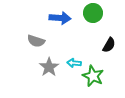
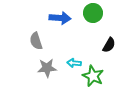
gray semicircle: rotated 54 degrees clockwise
gray star: moved 2 px left, 1 px down; rotated 30 degrees clockwise
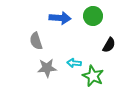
green circle: moved 3 px down
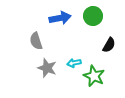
blue arrow: rotated 15 degrees counterclockwise
cyan arrow: rotated 16 degrees counterclockwise
gray star: rotated 24 degrees clockwise
green star: moved 1 px right
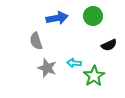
blue arrow: moved 3 px left
black semicircle: rotated 35 degrees clockwise
cyan arrow: rotated 16 degrees clockwise
green star: rotated 15 degrees clockwise
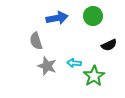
gray star: moved 2 px up
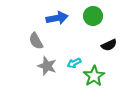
gray semicircle: rotated 12 degrees counterclockwise
cyan arrow: rotated 32 degrees counterclockwise
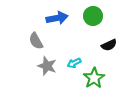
green star: moved 2 px down
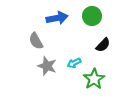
green circle: moved 1 px left
black semicircle: moved 6 px left; rotated 21 degrees counterclockwise
green star: moved 1 px down
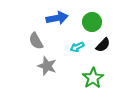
green circle: moved 6 px down
cyan arrow: moved 3 px right, 16 px up
green star: moved 1 px left, 1 px up
